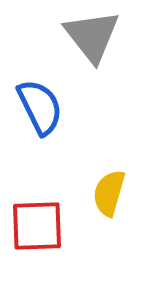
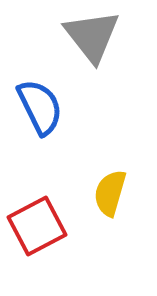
yellow semicircle: moved 1 px right
red square: rotated 26 degrees counterclockwise
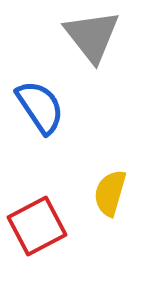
blue semicircle: rotated 8 degrees counterclockwise
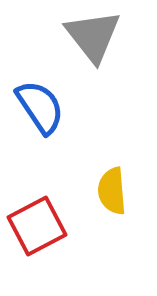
gray triangle: moved 1 px right
yellow semicircle: moved 2 px right, 2 px up; rotated 21 degrees counterclockwise
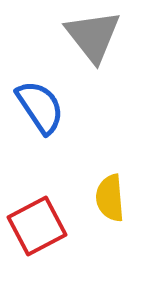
yellow semicircle: moved 2 px left, 7 px down
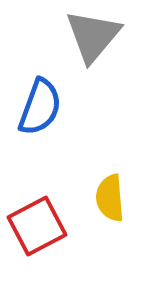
gray triangle: rotated 18 degrees clockwise
blue semicircle: rotated 54 degrees clockwise
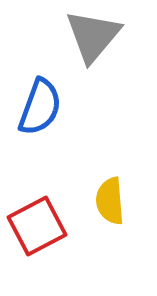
yellow semicircle: moved 3 px down
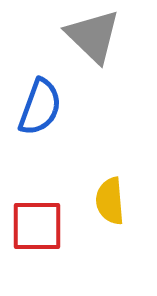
gray triangle: rotated 26 degrees counterclockwise
red square: rotated 28 degrees clockwise
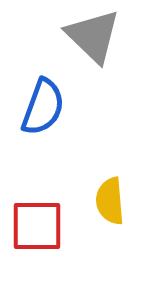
blue semicircle: moved 3 px right
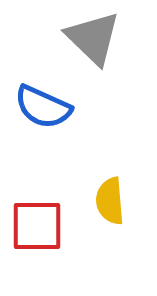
gray triangle: moved 2 px down
blue semicircle: rotated 94 degrees clockwise
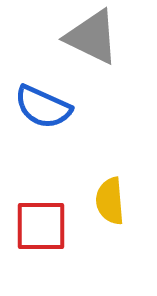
gray triangle: moved 1 px left, 1 px up; rotated 18 degrees counterclockwise
red square: moved 4 px right
